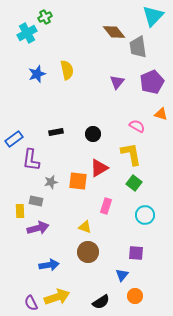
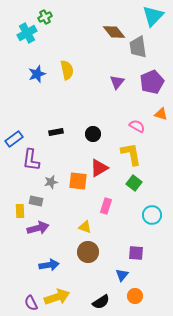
cyan circle: moved 7 px right
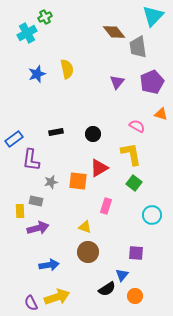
yellow semicircle: moved 1 px up
black semicircle: moved 6 px right, 13 px up
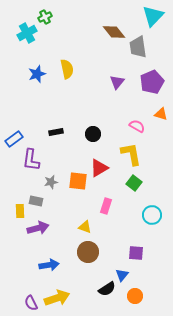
yellow arrow: moved 1 px down
